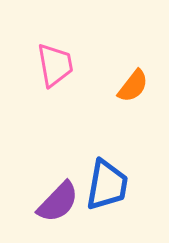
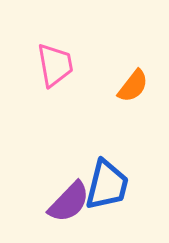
blue trapezoid: rotated 4 degrees clockwise
purple semicircle: moved 11 px right
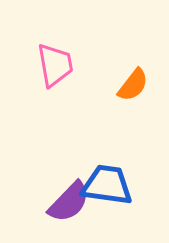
orange semicircle: moved 1 px up
blue trapezoid: rotated 96 degrees counterclockwise
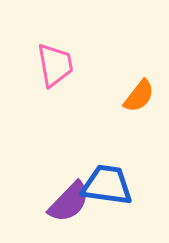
orange semicircle: moved 6 px right, 11 px down
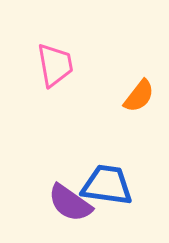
purple semicircle: moved 1 px right, 1 px down; rotated 81 degrees clockwise
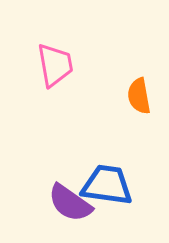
orange semicircle: rotated 132 degrees clockwise
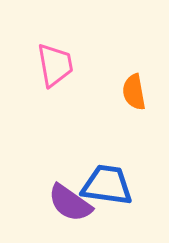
orange semicircle: moved 5 px left, 4 px up
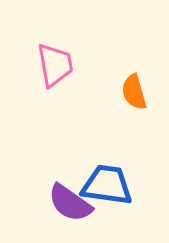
orange semicircle: rotated 6 degrees counterclockwise
